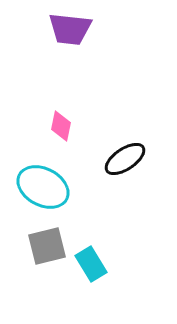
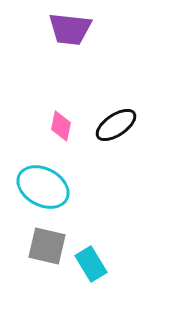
black ellipse: moved 9 px left, 34 px up
gray square: rotated 27 degrees clockwise
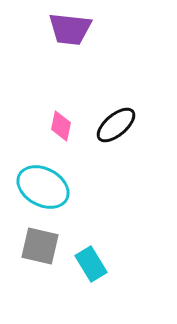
black ellipse: rotated 6 degrees counterclockwise
gray square: moved 7 px left
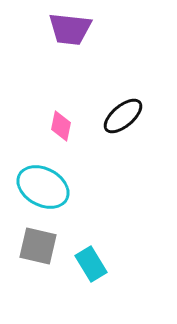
black ellipse: moved 7 px right, 9 px up
gray square: moved 2 px left
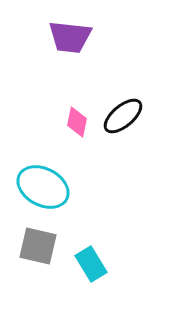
purple trapezoid: moved 8 px down
pink diamond: moved 16 px right, 4 px up
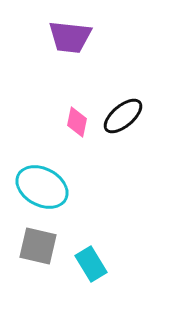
cyan ellipse: moved 1 px left
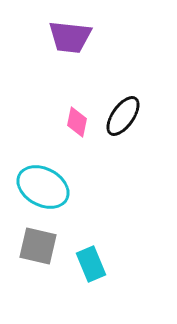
black ellipse: rotated 15 degrees counterclockwise
cyan ellipse: moved 1 px right
cyan rectangle: rotated 8 degrees clockwise
